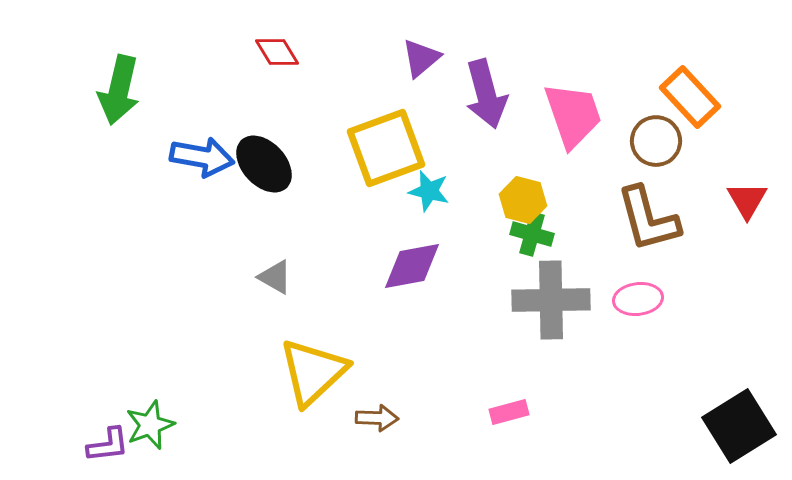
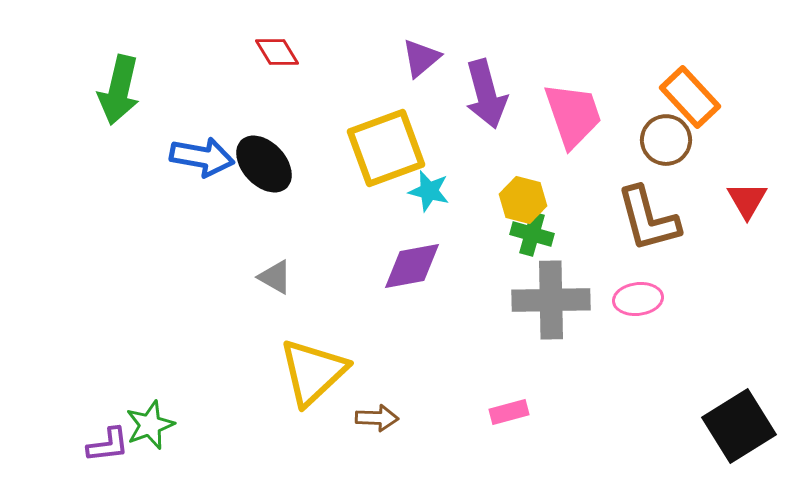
brown circle: moved 10 px right, 1 px up
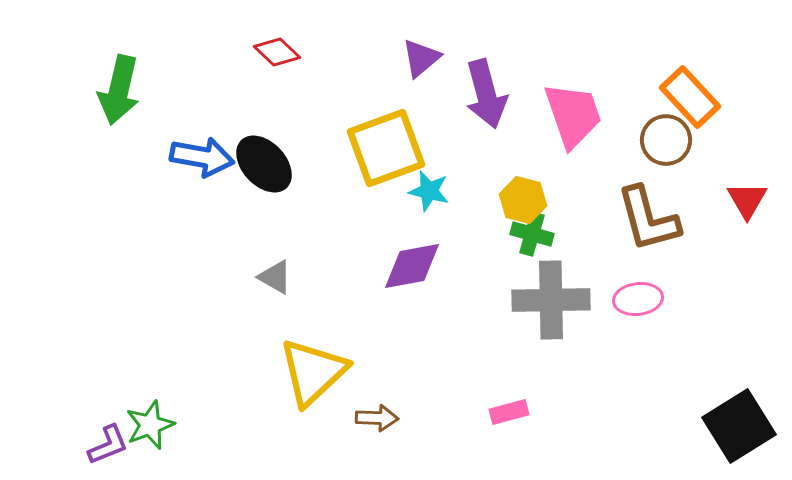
red diamond: rotated 15 degrees counterclockwise
purple L-shape: rotated 15 degrees counterclockwise
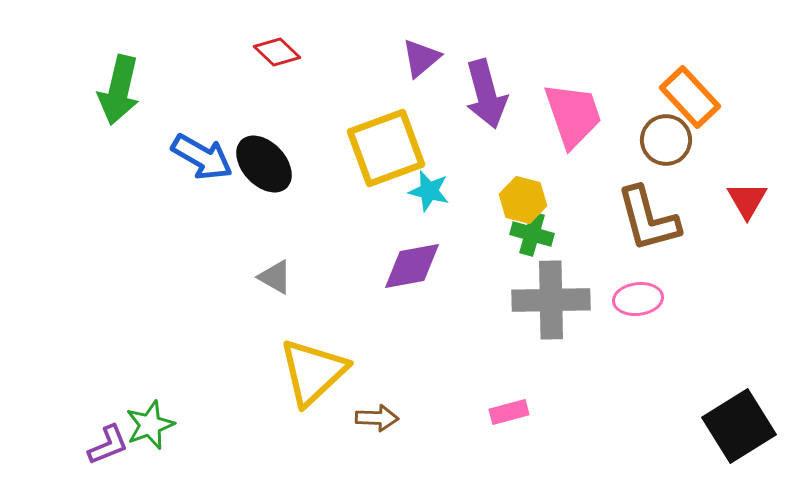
blue arrow: rotated 20 degrees clockwise
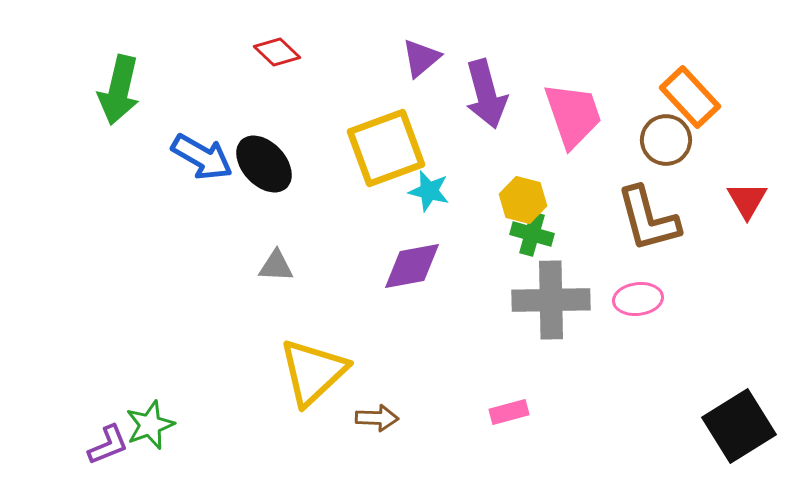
gray triangle: moved 1 px right, 11 px up; rotated 27 degrees counterclockwise
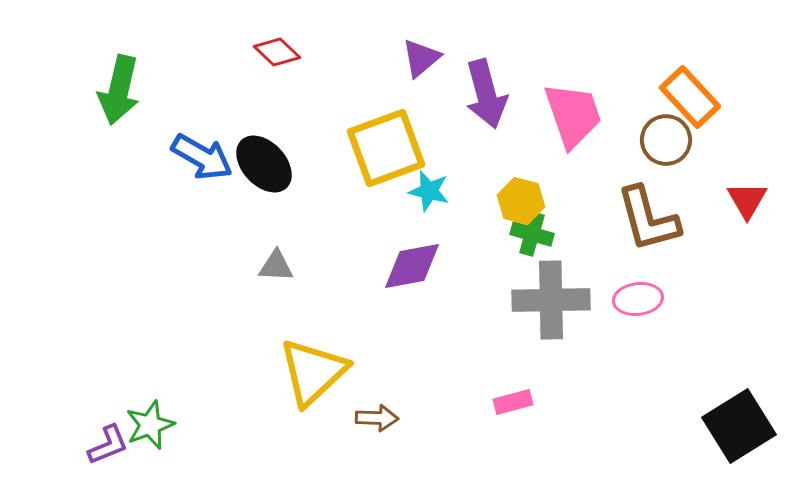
yellow hexagon: moved 2 px left, 1 px down
pink rectangle: moved 4 px right, 10 px up
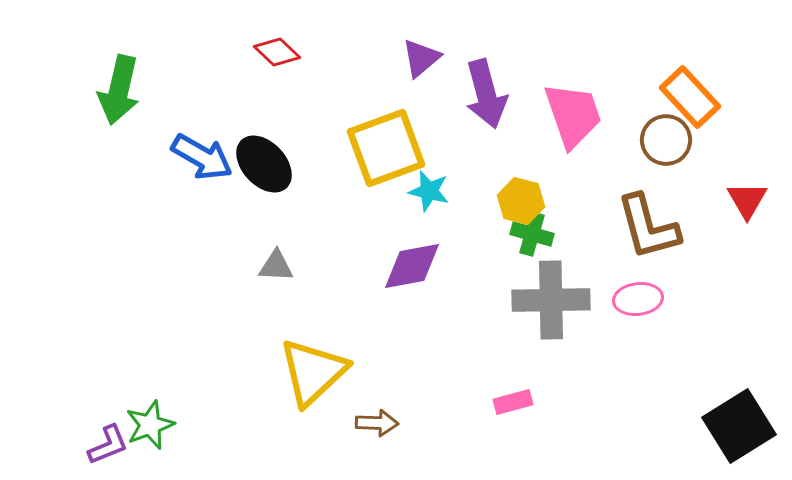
brown L-shape: moved 8 px down
brown arrow: moved 5 px down
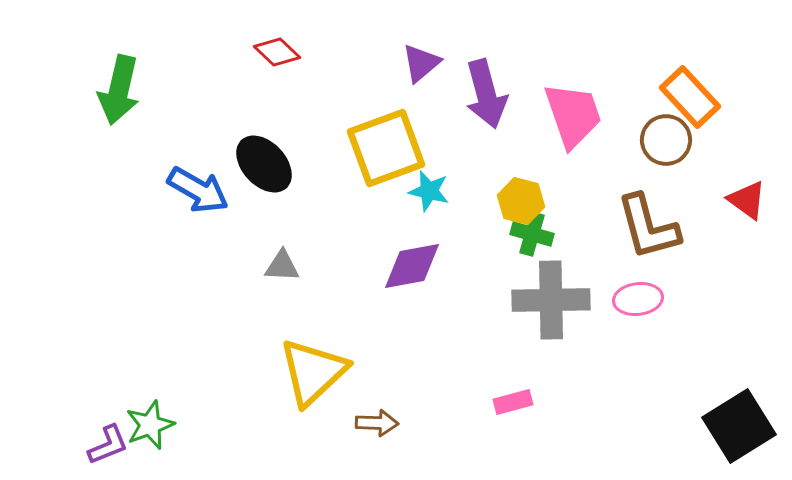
purple triangle: moved 5 px down
blue arrow: moved 4 px left, 33 px down
red triangle: rotated 24 degrees counterclockwise
gray triangle: moved 6 px right
